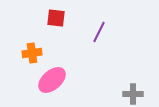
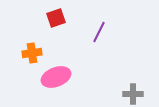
red square: rotated 24 degrees counterclockwise
pink ellipse: moved 4 px right, 3 px up; rotated 20 degrees clockwise
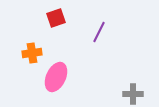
pink ellipse: rotated 44 degrees counterclockwise
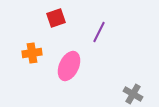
pink ellipse: moved 13 px right, 11 px up
gray cross: rotated 30 degrees clockwise
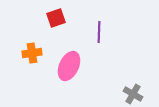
purple line: rotated 25 degrees counterclockwise
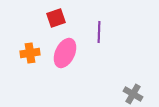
orange cross: moved 2 px left
pink ellipse: moved 4 px left, 13 px up
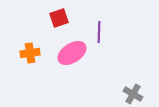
red square: moved 3 px right
pink ellipse: moved 7 px right; rotated 32 degrees clockwise
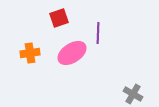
purple line: moved 1 px left, 1 px down
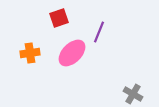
purple line: moved 1 px right, 1 px up; rotated 20 degrees clockwise
pink ellipse: rotated 12 degrees counterclockwise
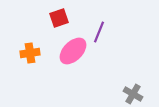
pink ellipse: moved 1 px right, 2 px up
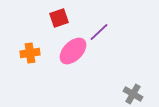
purple line: rotated 25 degrees clockwise
